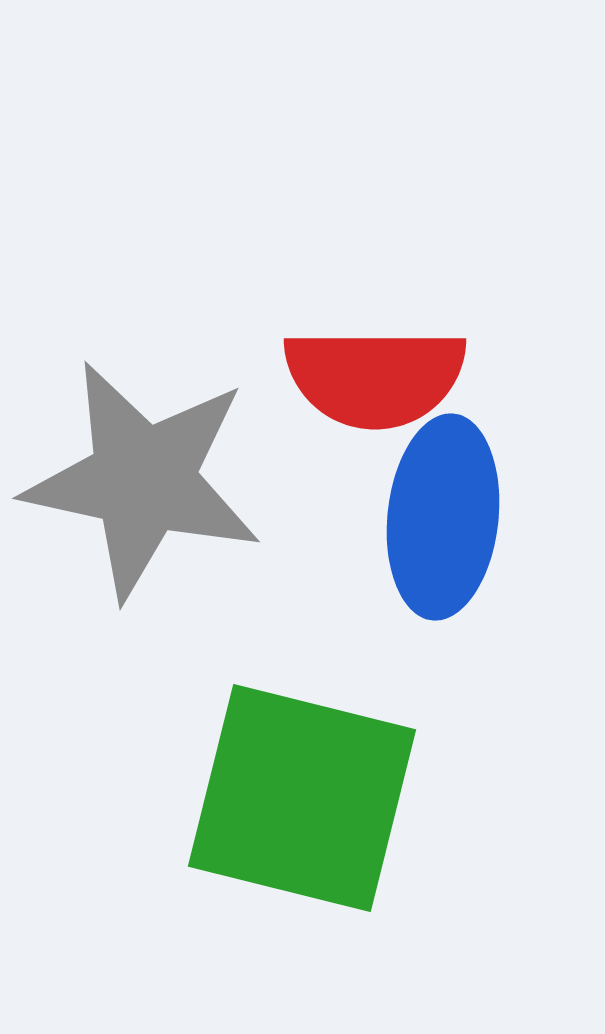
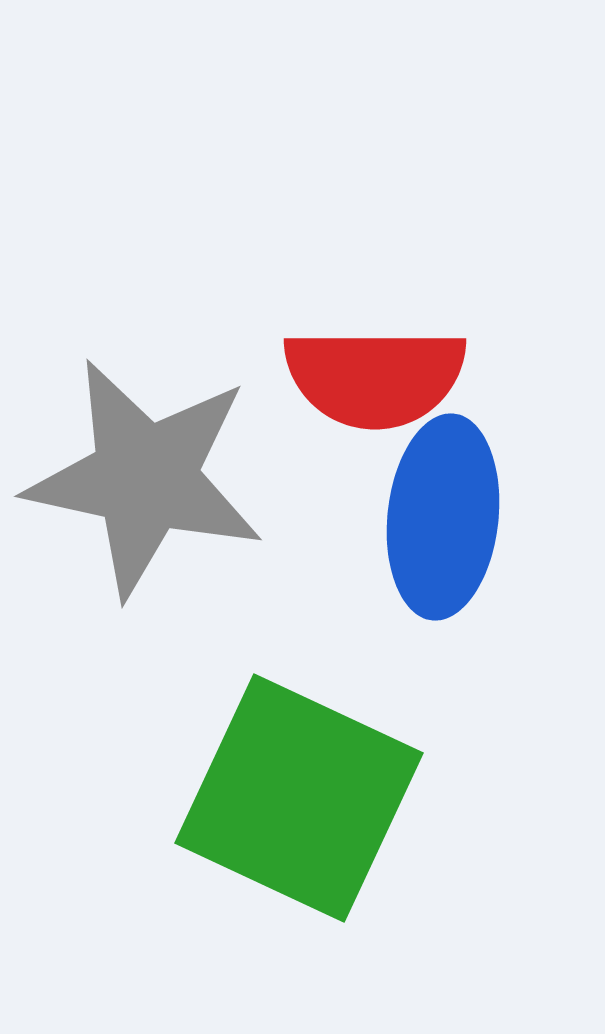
gray star: moved 2 px right, 2 px up
green square: moved 3 px left; rotated 11 degrees clockwise
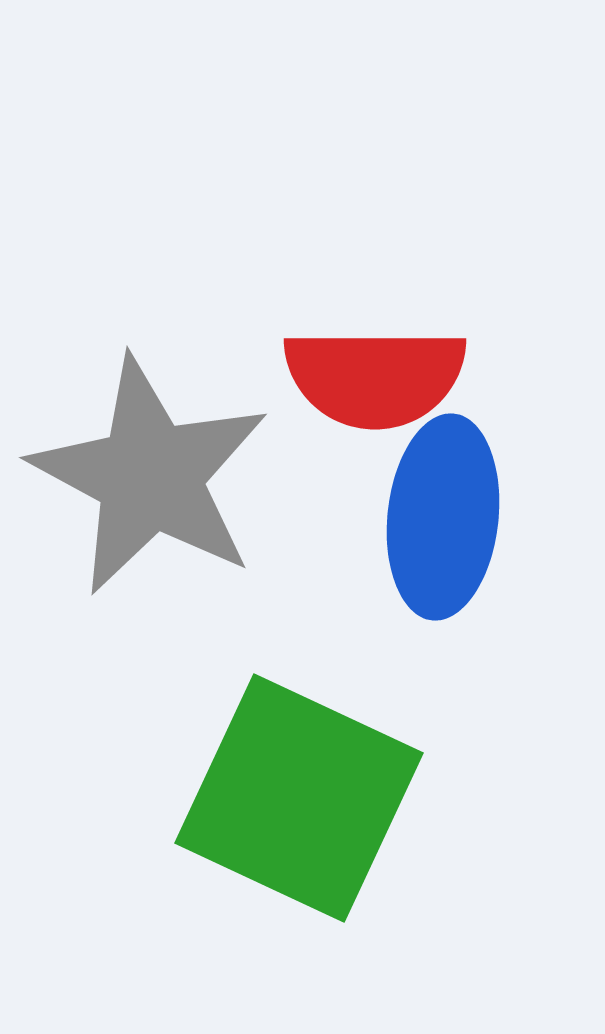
gray star: moved 5 px right, 2 px up; rotated 16 degrees clockwise
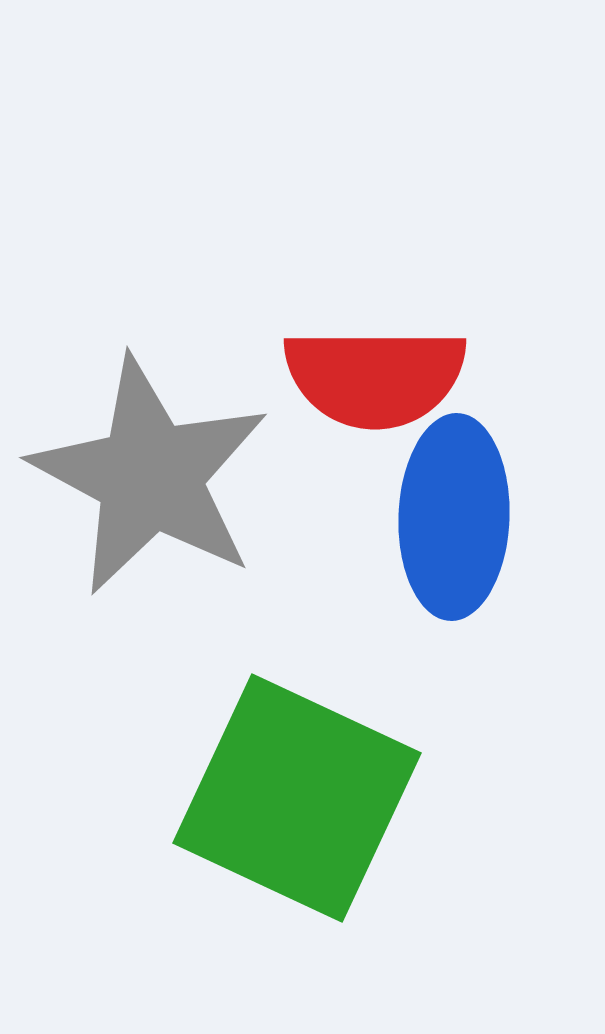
blue ellipse: moved 11 px right; rotated 4 degrees counterclockwise
green square: moved 2 px left
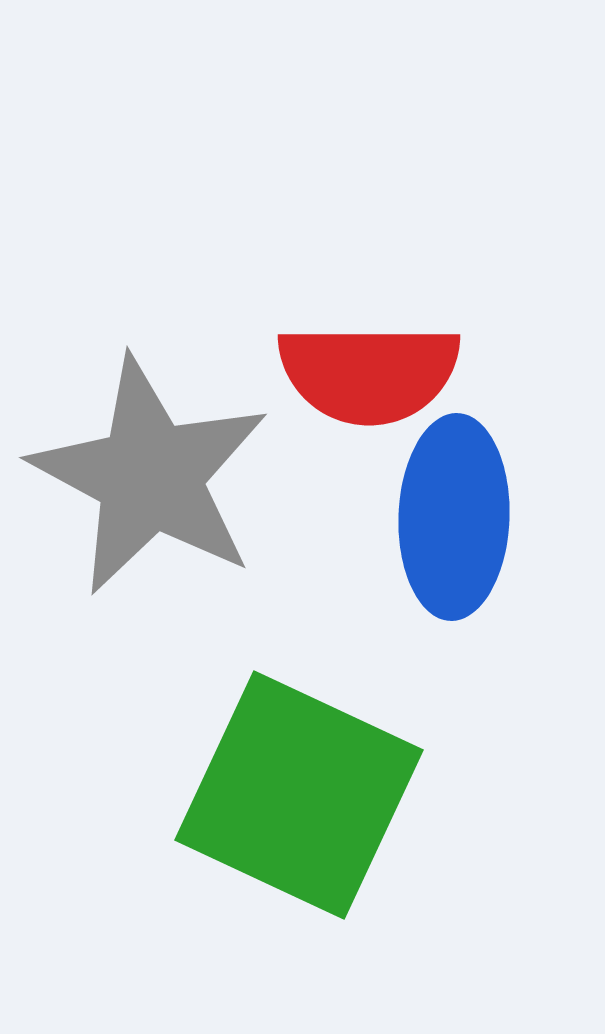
red semicircle: moved 6 px left, 4 px up
green square: moved 2 px right, 3 px up
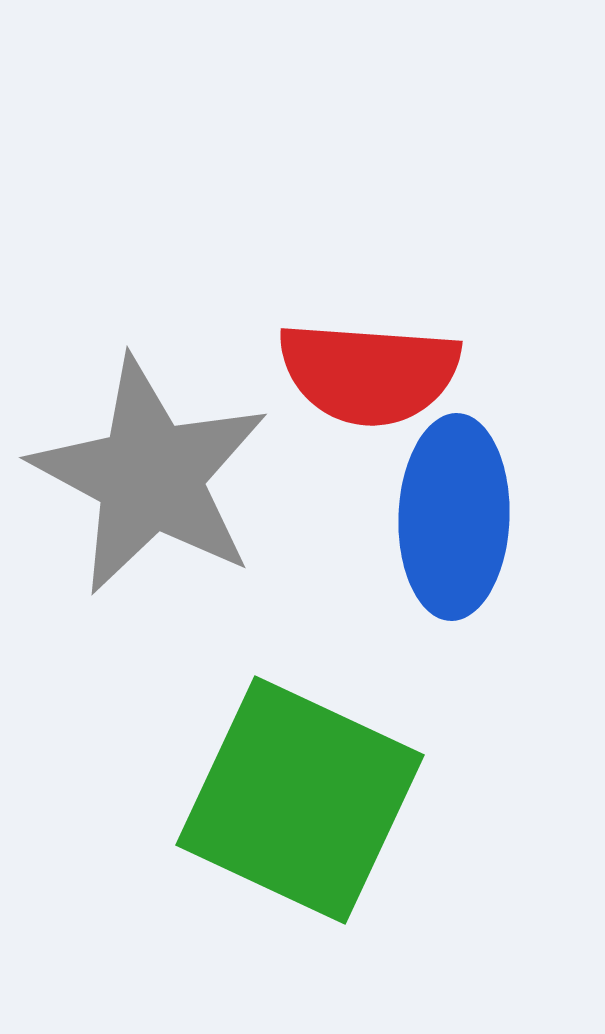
red semicircle: rotated 4 degrees clockwise
green square: moved 1 px right, 5 px down
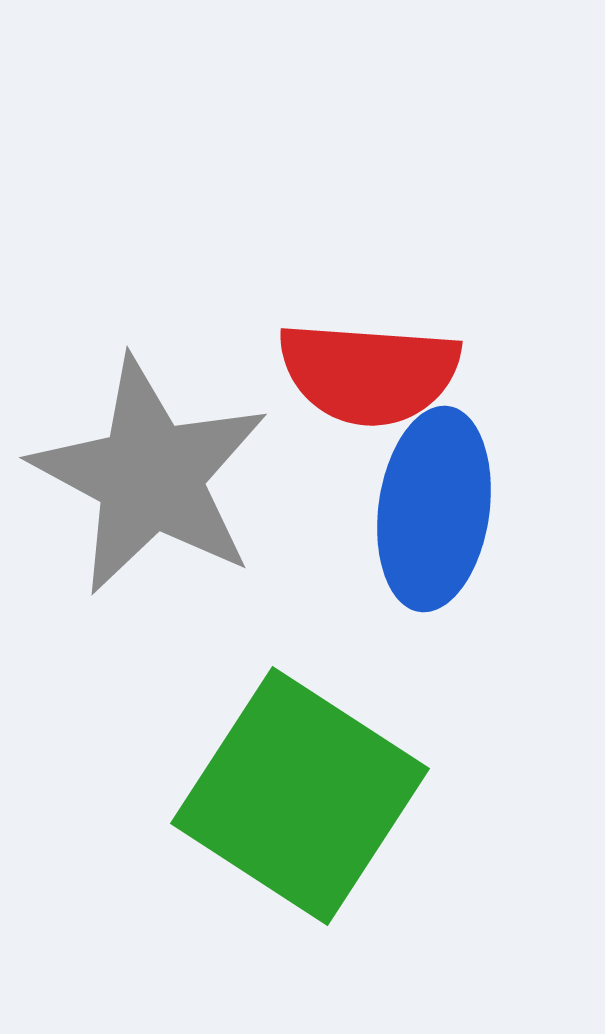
blue ellipse: moved 20 px left, 8 px up; rotated 6 degrees clockwise
green square: moved 4 px up; rotated 8 degrees clockwise
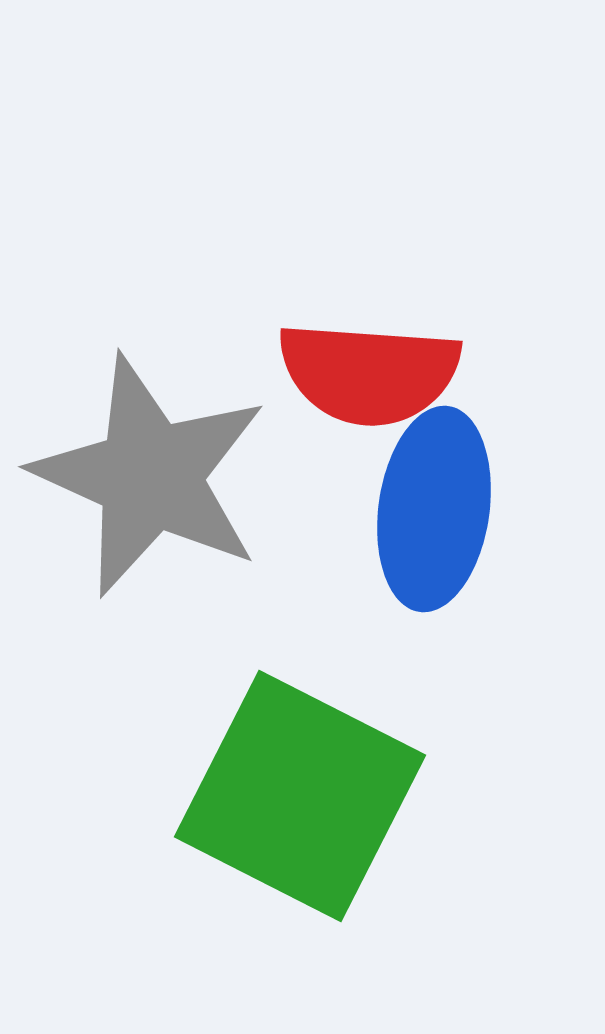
gray star: rotated 4 degrees counterclockwise
green square: rotated 6 degrees counterclockwise
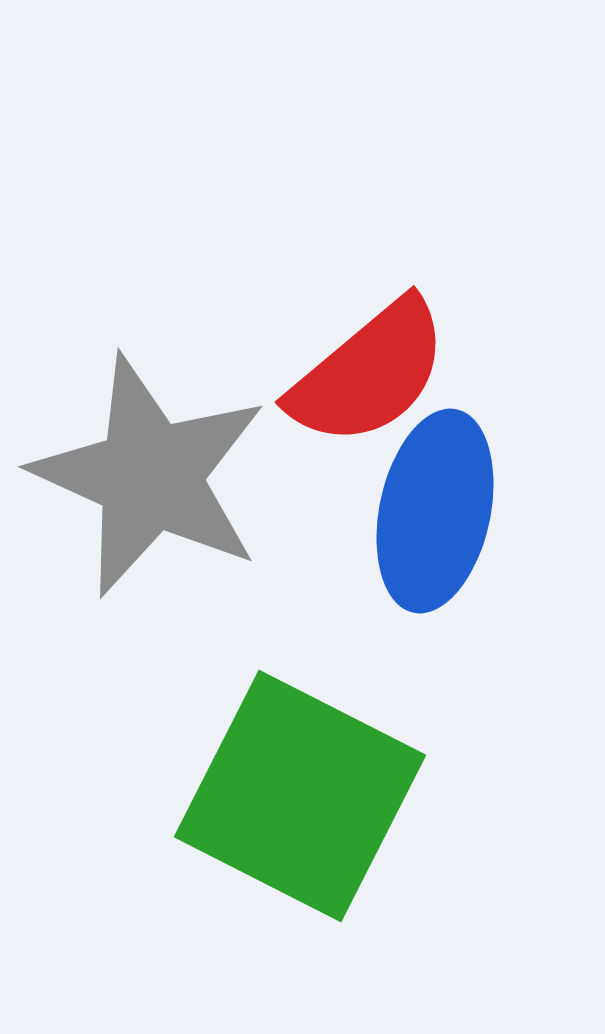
red semicircle: rotated 44 degrees counterclockwise
blue ellipse: moved 1 px right, 2 px down; rotated 4 degrees clockwise
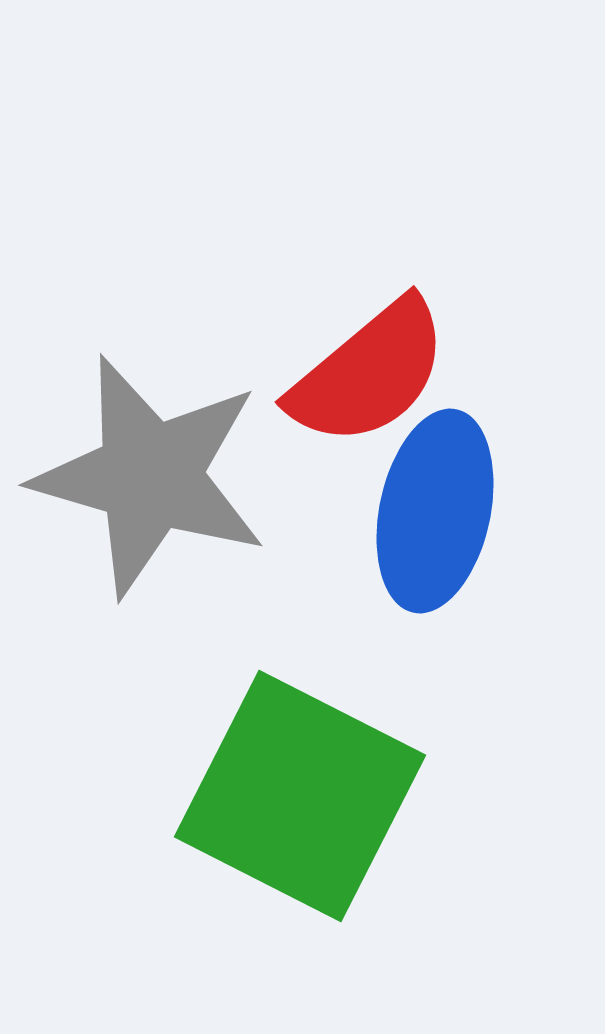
gray star: rotated 8 degrees counterclockwise
